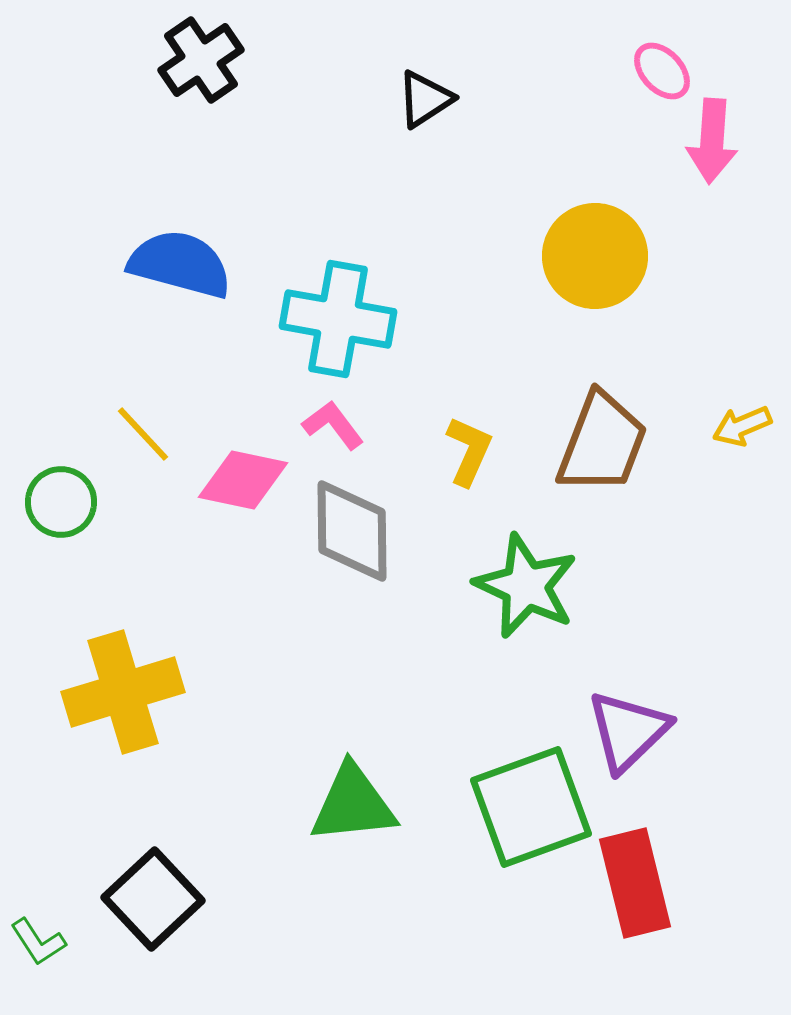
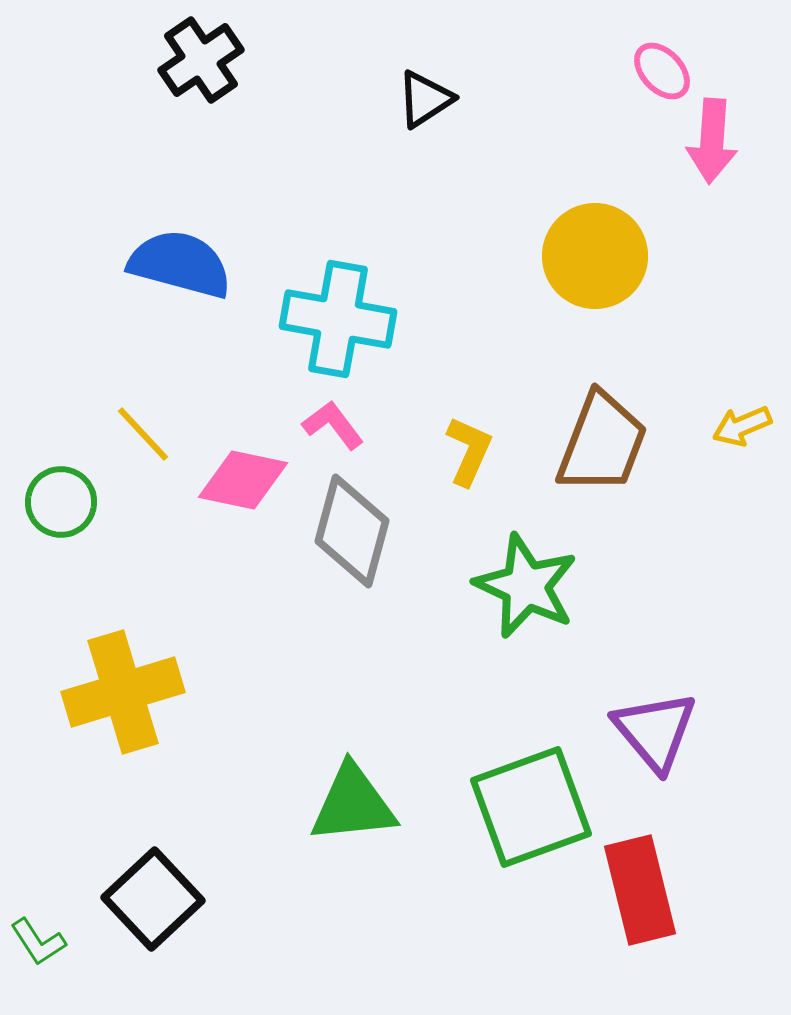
gray diamond: rotated 16 degrees clockwise
purple triangle: moved 27 px right; rotated 26 degrees counterclockwise
red rectangle: moved 5 px right, 7 px down
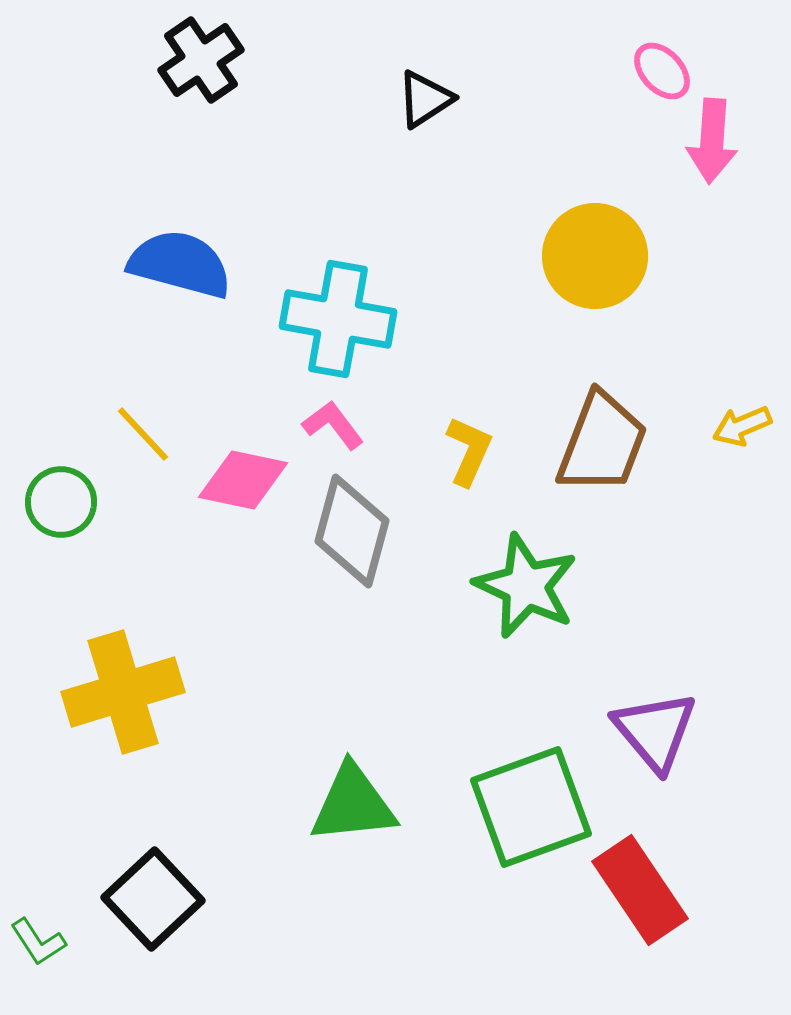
red rectangle: rotated 20 degrees counterclockwise
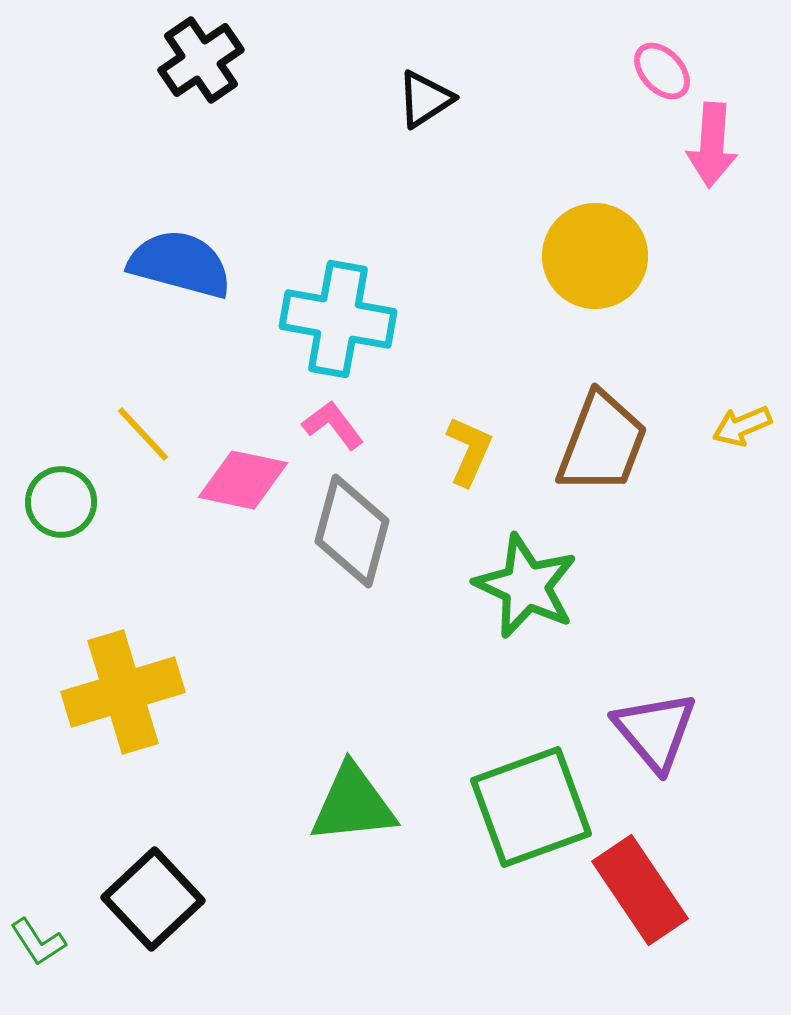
pink arrow: moved 4 px down
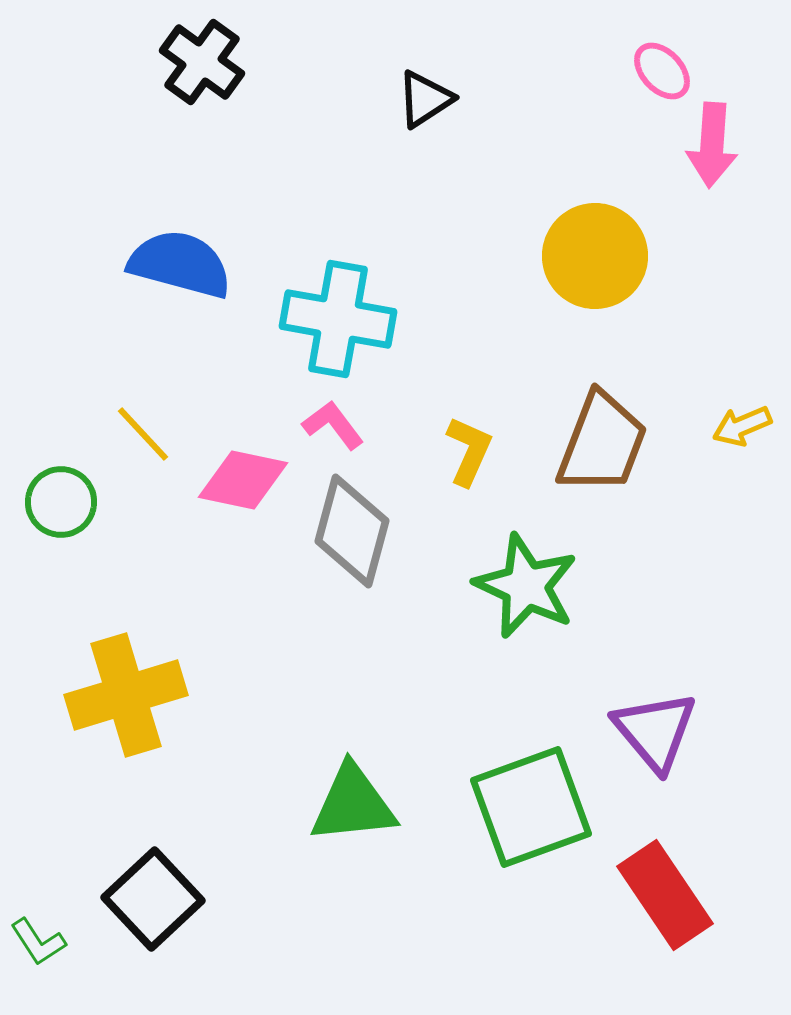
black cross: moved 1 px right, 2 px down; rotated 20 degrees counterclockwise
yellow cross: moved 3 px right, 3 px down
red rectangle: moved 25 px right, 5 px down
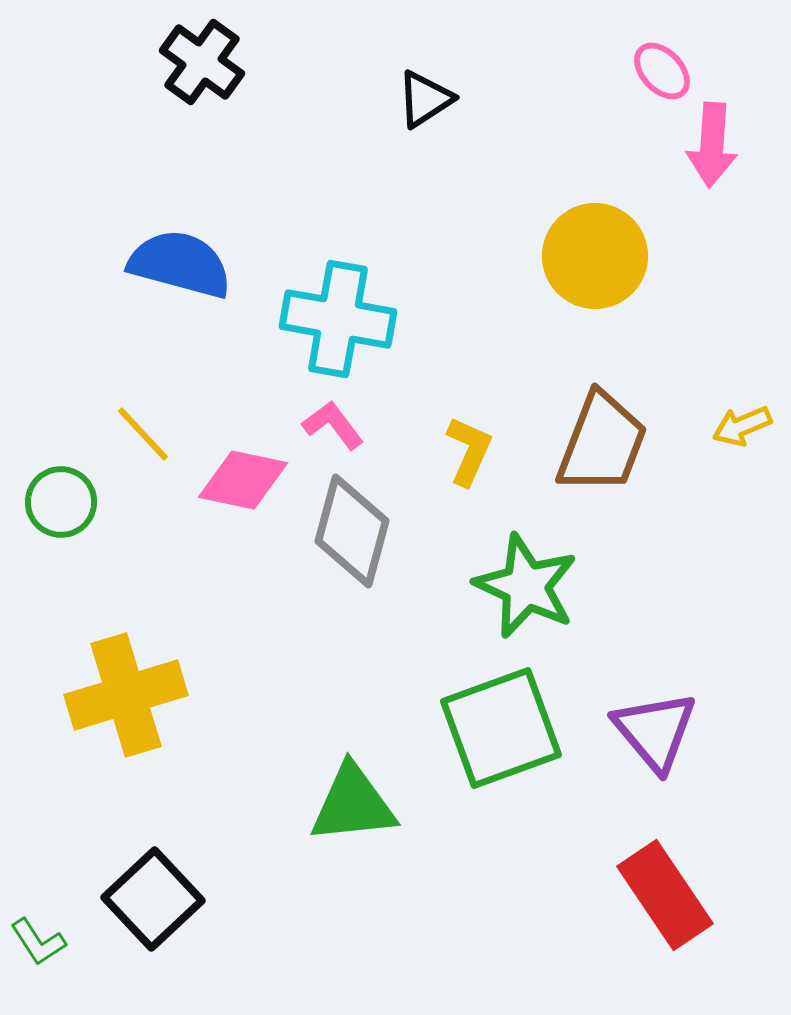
green square: moved 30 px left, 79 px up
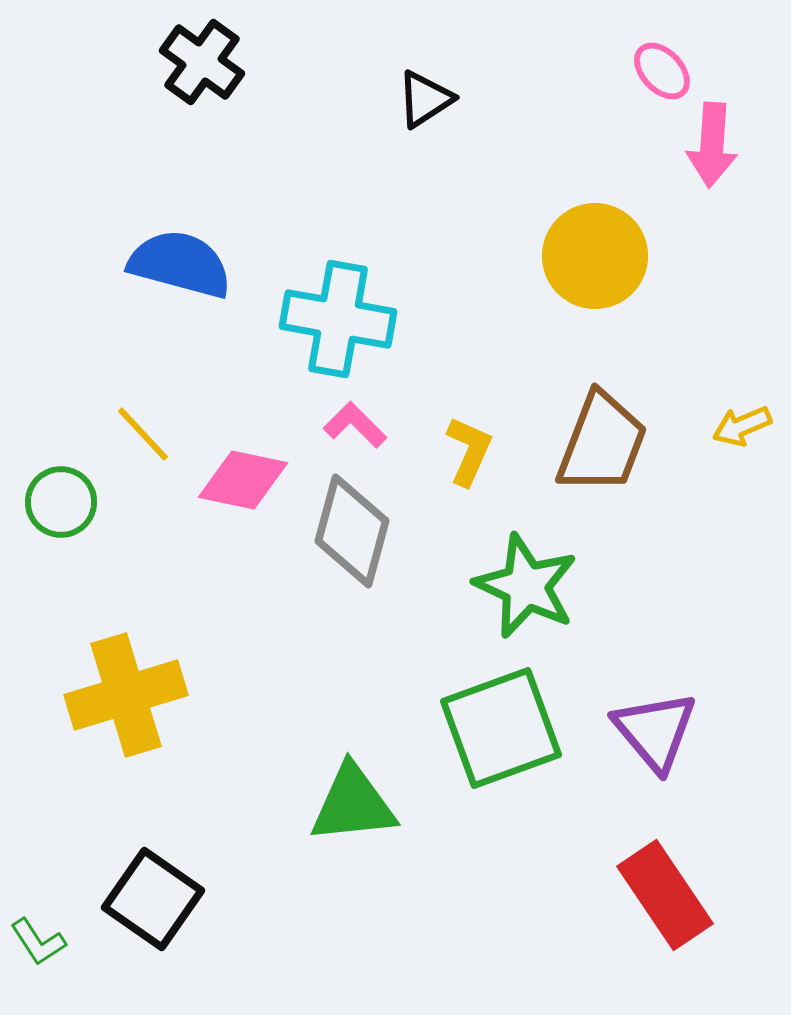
pink L-shape: moved 22 px right; rotated 8 degrees counterclockwise
black square: rotated 12 degrees counterclockwise
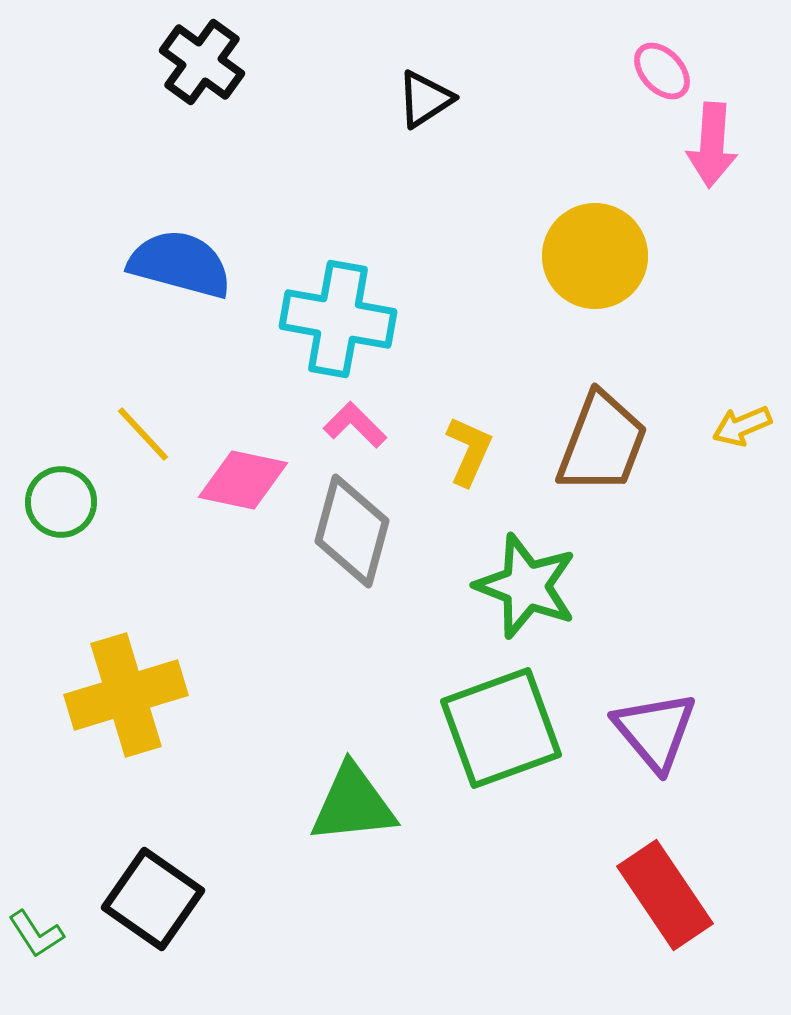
green star: rotated 4 degrees counterclockwise
green L-shape: moved 2 px left, 8 px up
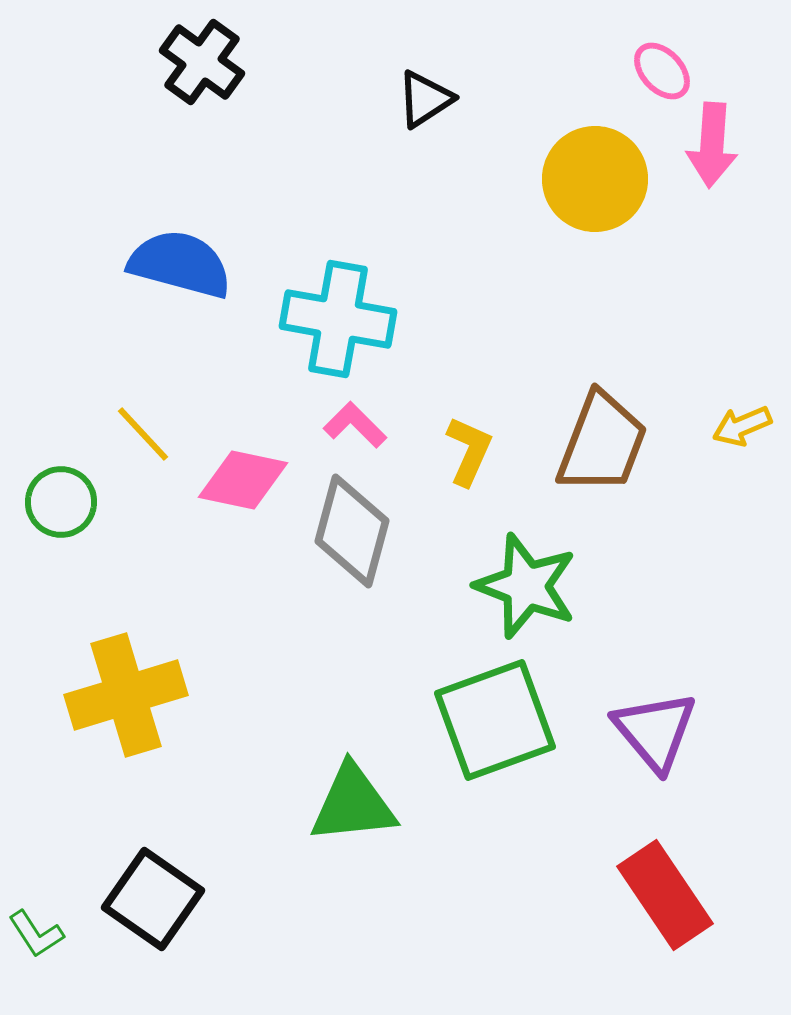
yellow circle: moved 77 px up
green square: moved 6 px left, 8 px up
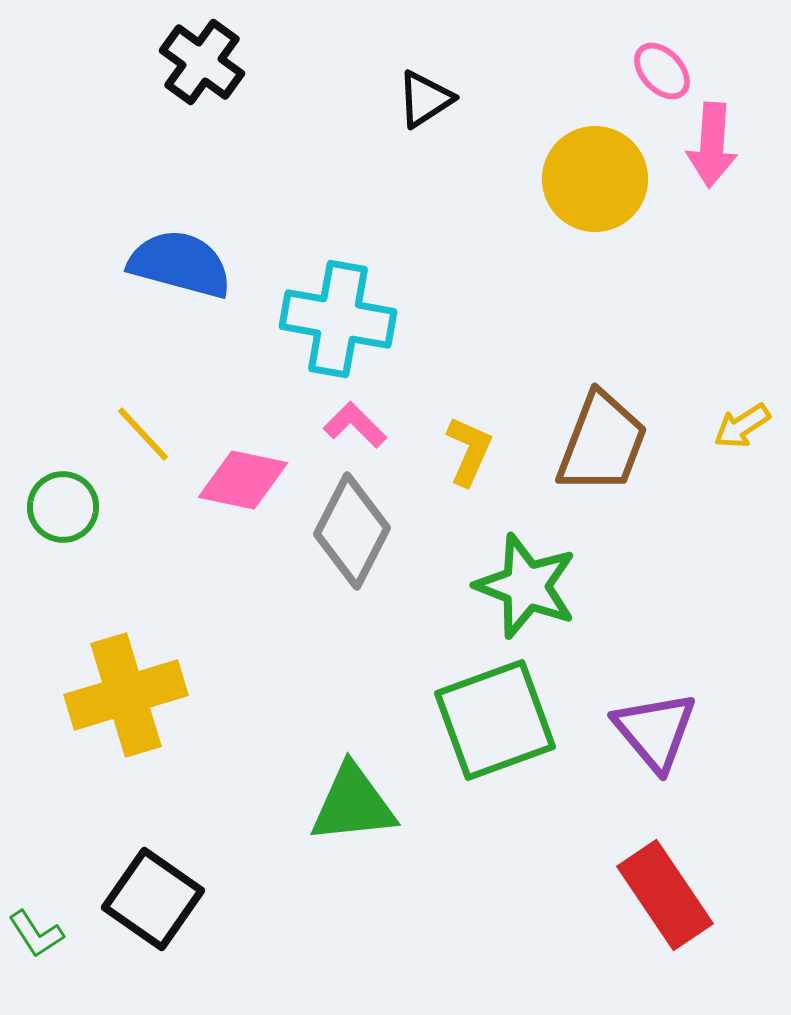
yellow arrow: rotated 10 degrees counterclockwise
green circle: moved 2 px right, 5 px down
gray diamond: rotated 12 degrees clockwise
